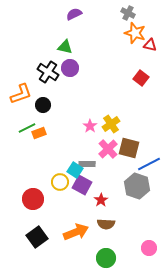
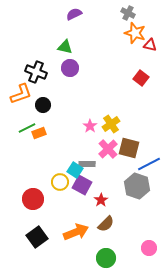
black cross: moved 12 px left; rotated 10 degrees counterclockwise
brown semicircle: rotated 48 degrees counterclockwise
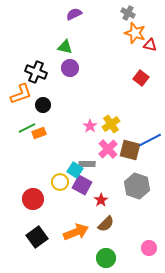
brown square: moved 1 px right, 2 px down
blue line: moved 1 px right, 24 px up
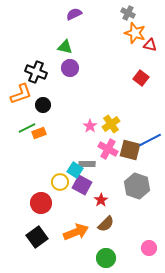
pink cross: rotated 18 degrees counterclockwise
red circle: moved 8 px right, 4 px down
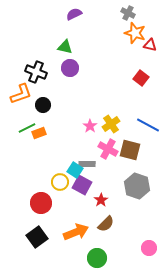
blue line: moved 2 px left, 15 px up; rotated 55 degrees clockwise
green circle: moved 9 px left
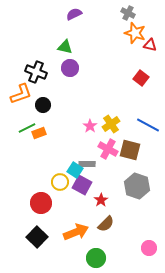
black square: rotated 10 degrees counterclockwise
green circle: moved 1 px left
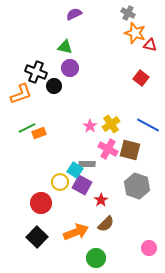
black circle: moved 11 px right, 19 px up
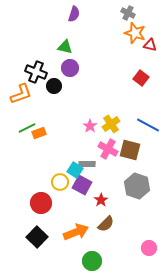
purple semicircle: rotated 133 degrees clockwise
green circle: moved 4 px left, 3 px down
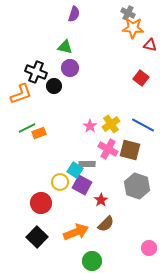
orange star: moved 2 px left, 5 px up; rotated 15 degrees counterclockwise
blue line: moved 5 px left
